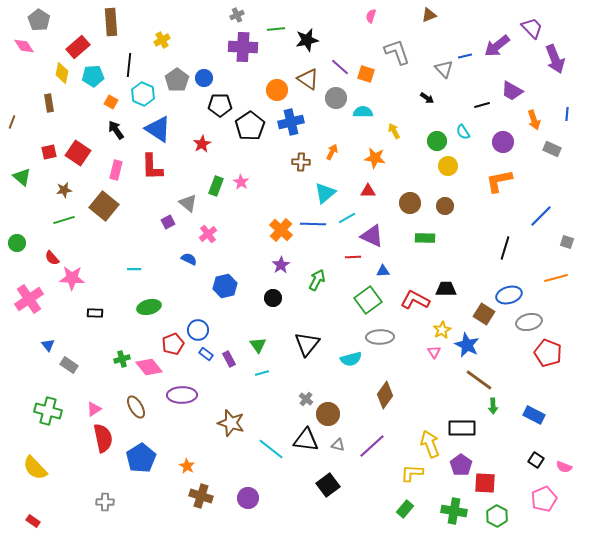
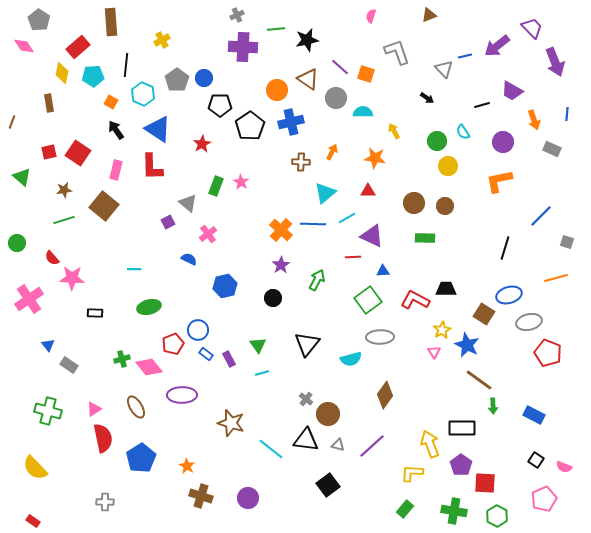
purple arrow at (555, 59): moved 3 px down
black line at (129, 65): moved 3 px left
brown circle at (410, 203): moved 4 px right
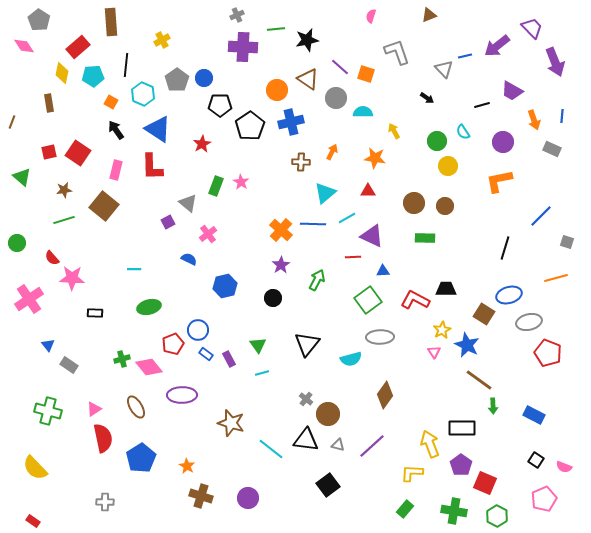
blue line at (567, 114): moved 5 px left, 2 px down
red square at (485, 483): rotated 20 degrees clockwise
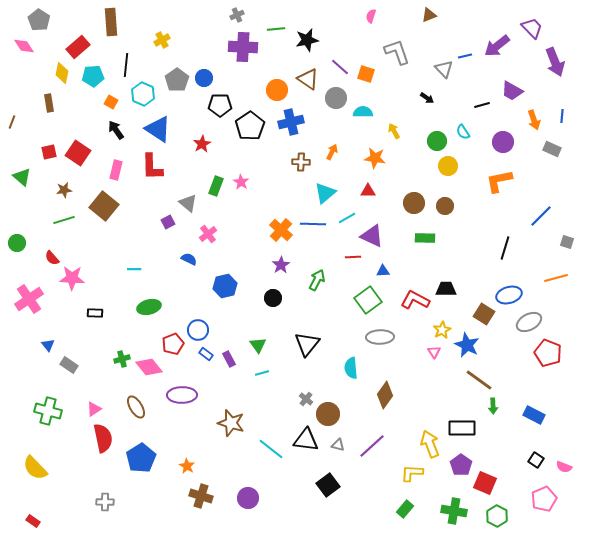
gray ellipse at (529, 322): rotated 15 degrees counterclockwise
cyan semicircle at (351, 359): moved 9 px down; rotated 100 degrees clockwise
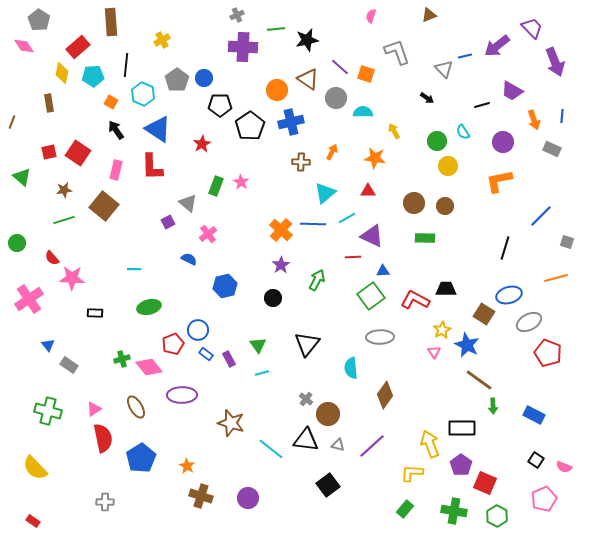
green square at (368, 300): moved 3 px right, 4 px up
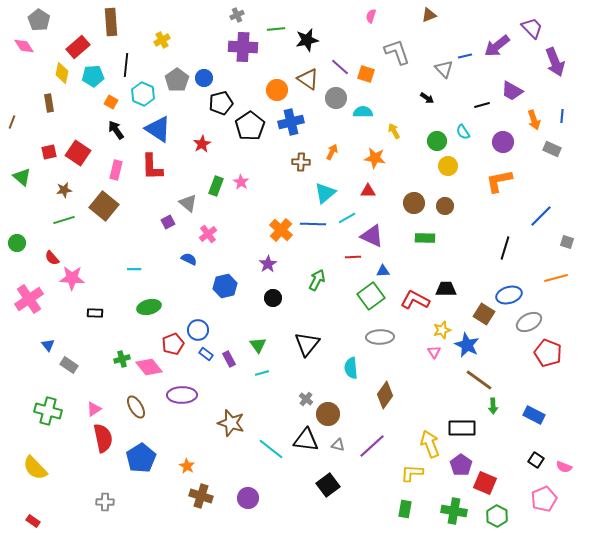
black pentagon at (220, 105): moved 1 px right, 2 px up; rotated 15 degrees counterclockwise
purple star at (281, 265): moved 13 px left, 1 px up
yellow star at (442, 330): rotated 12 degrees clockwise
green rectangle at (405, 509): rotated 30 degrees counterclockwise
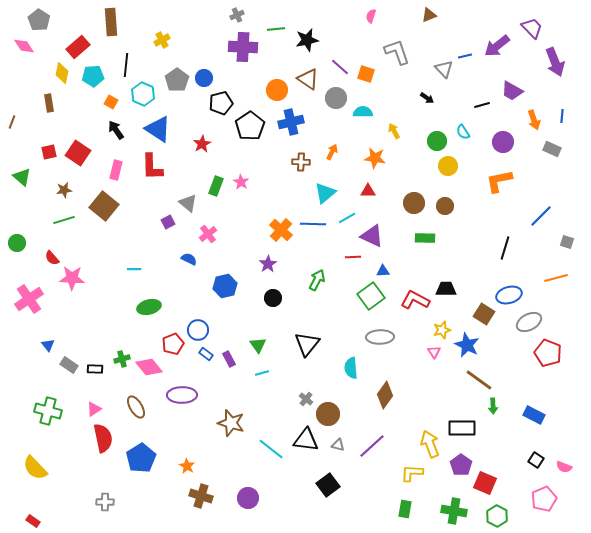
black rectangle at (95, 313): moved 56 px down
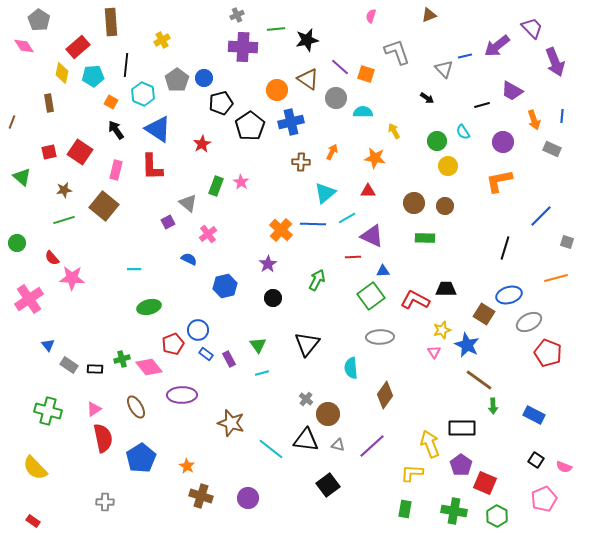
red square at (78, 153): moved 2 px right, 1 px up
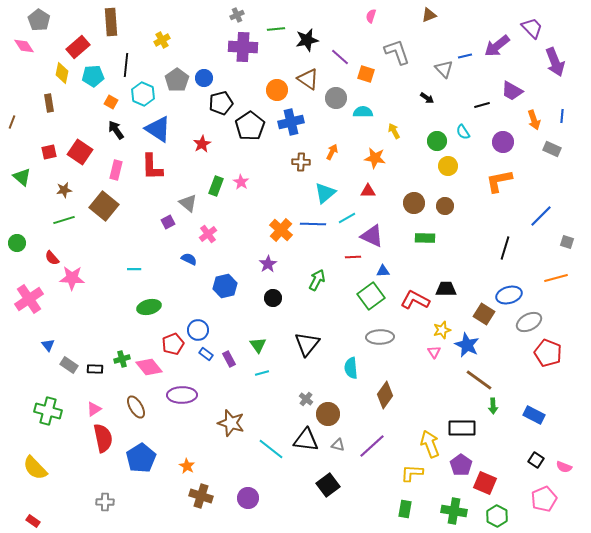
purple line at (340, 67): moved 10 px up
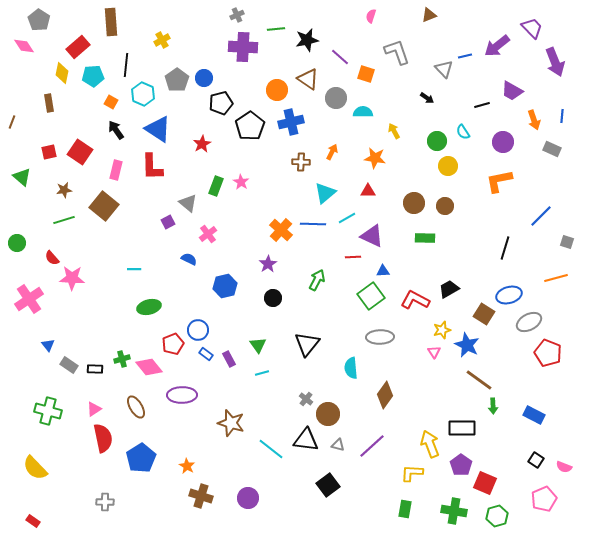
black trapezoid at (446, 289): moved 3 px right; rotated 30 degrees counterclockwise
green hexagon at (497, 516): rotated 15 degrees clockwise
